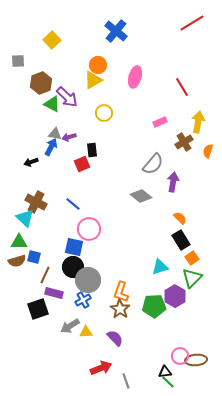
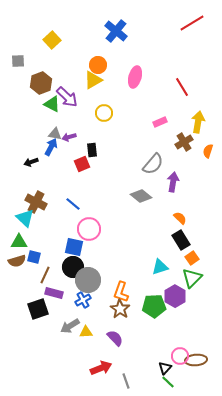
black triangle at (165, 372): moved 4 px up; rotated 40 degrees counterclockwise
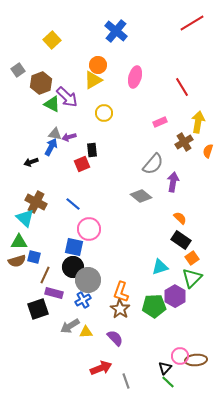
gray square at (18, 61): moved 9 px down; rotated 32 degrees counterclockwise
black rectangle at (181, 240): rotated 24 degrees counterclockwise
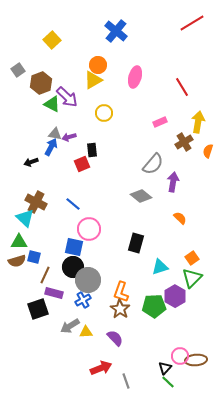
black rectangle at (181, 240): moved 45 px left, 3 px down; rotated 72 degrees clockwise
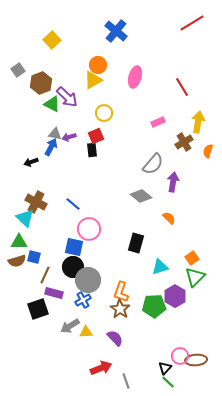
pink rectangle at (160, 122): moved 2 px left
red square at (82, 164): moved 14 px right, 28 px up
orange semicircle at (180, 218): moved 11 px left
green triangle at (192, 278): moved 3 px right, 1 px up
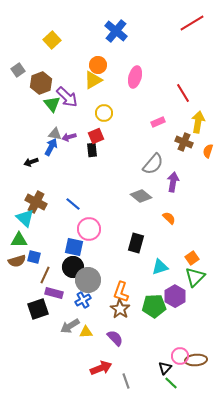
red line at (182, 87): moved 1 px right, 6 px down
green triangle at (52, 104): rotated 24 degrees clockwise
brown cross at (184, 142): rotated 36 degrees counterclockwise
green triangle at (19, 242): moved 2 px up
green line at (168, 382): moved 3 px right, 1 px down
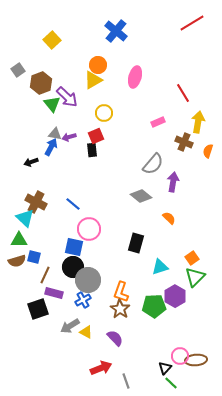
yellow triangle at (86, 332): rotated 32 degrees clockwise
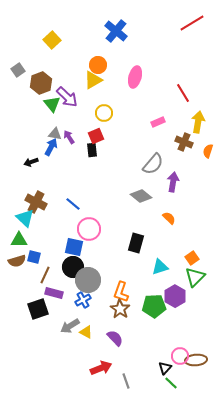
purple arrow at (69, 137): rotated 72 degrees clockwise
